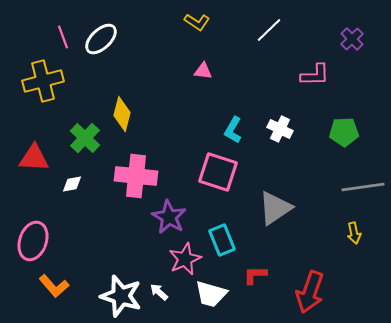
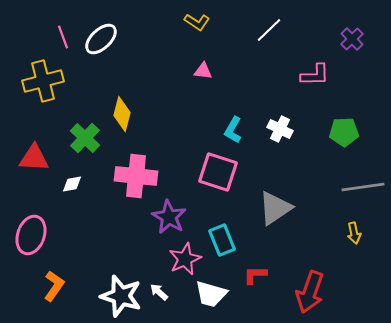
pink ellipse: moved 2 px left, 6 px up
orange L-shape: rotated 104 degrees counterclockwise
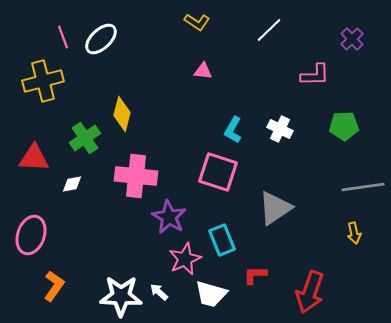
green pentagon: moved 6 px up
green cross: rotated 12 degrees clockwise
white star: rotated 15 degrees counterclockwise
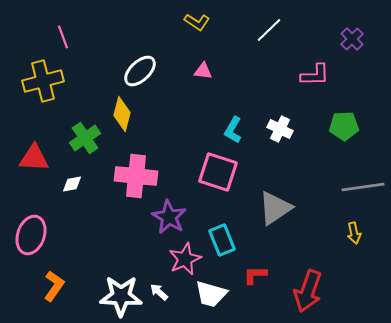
white ellipse: moved 39 px right, 32 px down
red arrow: moved 2 px left, 1 px up
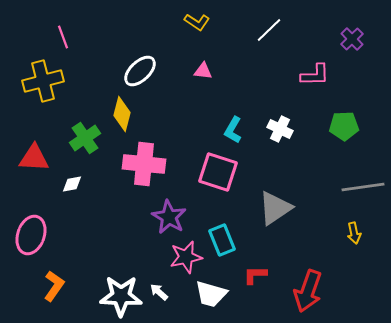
pink cross: moved 8 px right, 12 px up
pink star: moved 1 px right, 2 px up; rotated 12 degrees clockwise
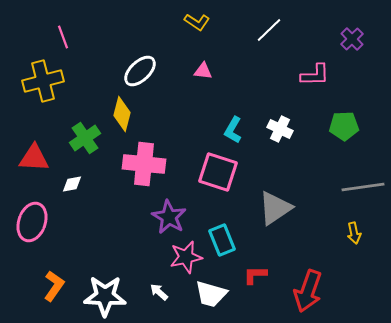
pink ellipse: moved 1 px right, 13 px up
white star: moved 16 px left
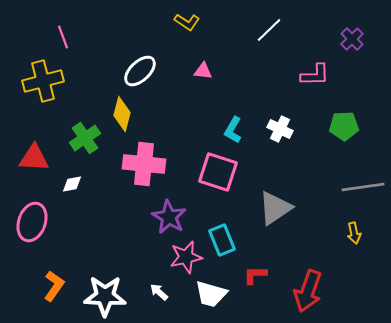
yellow L-shape: moved 10 px left
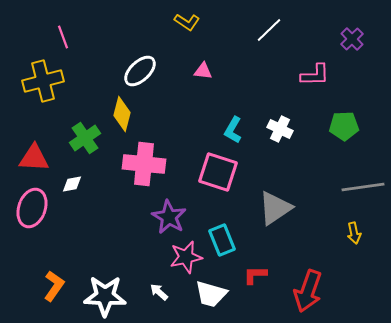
pink ellipse: moved 14 px up
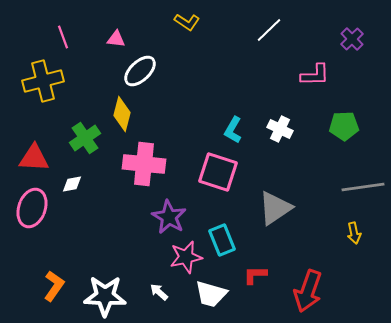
pink triangle: moved 87 px left, 32 px up
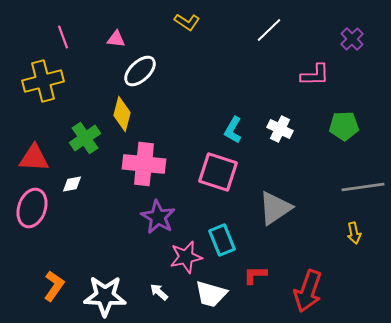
purple star: moved 11 px left
